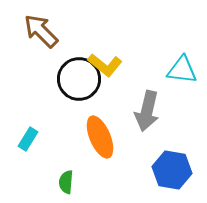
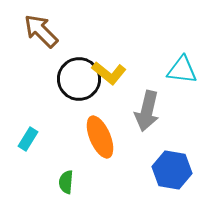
yellow L-shape: moved 4 px right, 8 px down
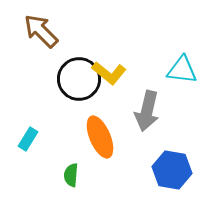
green semicircle: moved 5 px right, 7 px up
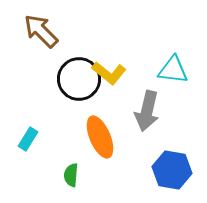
cyan triangle: moved 9 px left
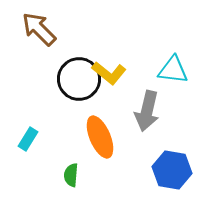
brown arrow: moved 2 px left, 2 px up
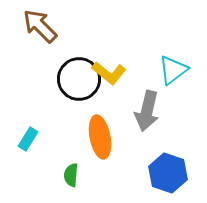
brown arrow: moved 1 px right, 3 px up
cyan triangle: rotated 44 degrees counterclockwise
orange ellipse: rotated 12 degrees clockwise
blue hexagon: moved 4 px left, 3 px down; rotated 9 degrees clockwise
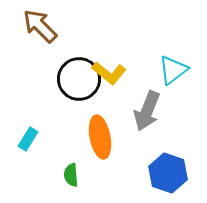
gray arrow: rotated 9 degrees clockwise
green semicircle: rotated 10 degrees counterclockwise
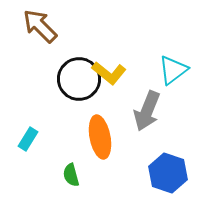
green semicircle: rotated 10 degrees counterclockwise
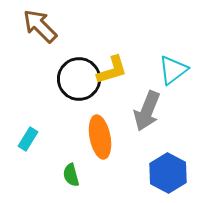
yellow L-shape: moved 3 px right, 3 px up; rotated 56 degrees counterclockwise
blue hexagon: rotated 9 degrees clockwise
